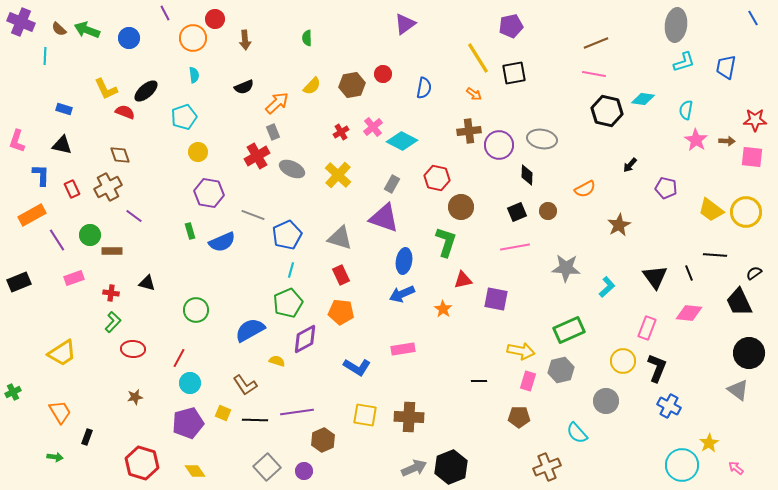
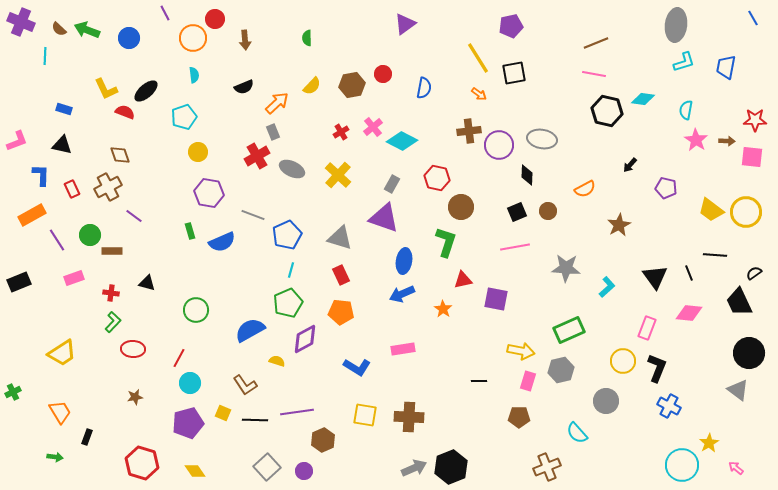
orange arrow at (474, 94): moved 5 px right
pink L-shape at (17, 141): rotated 130 degrees counterclockwise
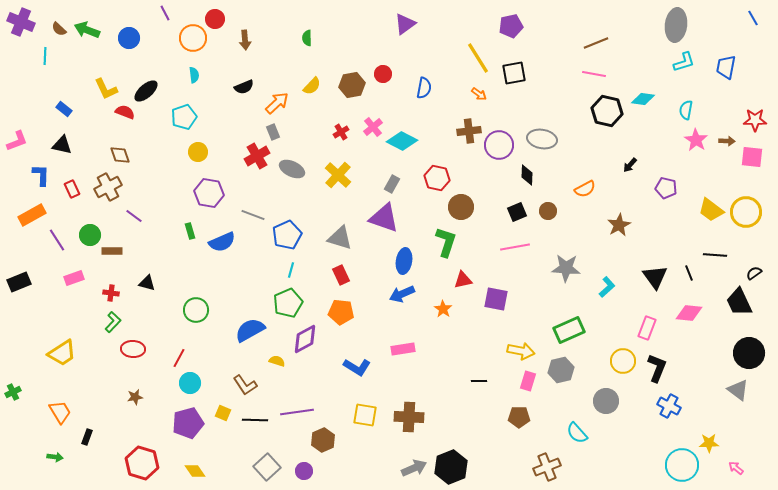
blue rectangle at (64, 109): rotated 21 degrees clockwise
yellow star at (709, 443): rotated 30 degrees clockwise
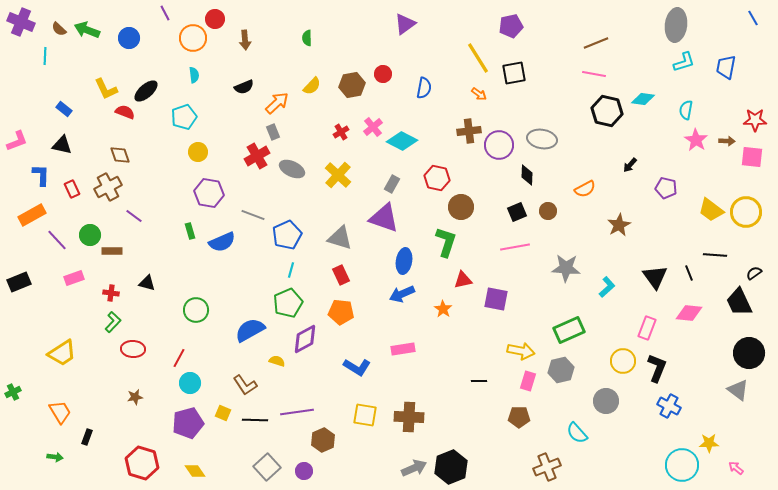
purple line at (57, 240): rotated 10 degrees counterclockwise
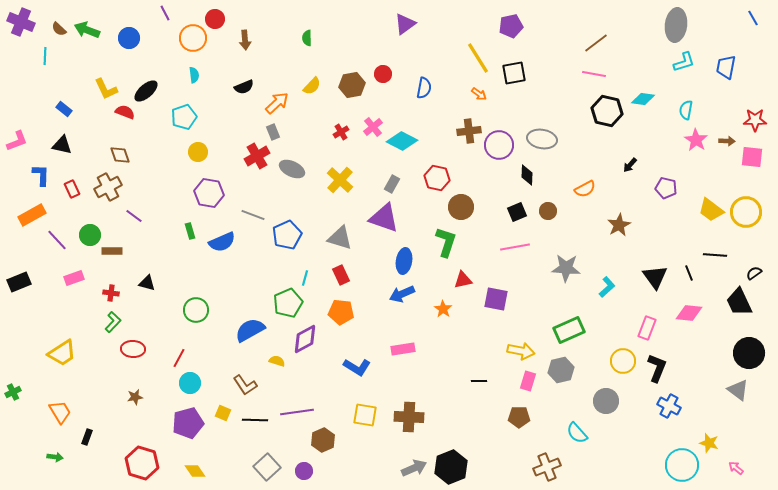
brown line at (596, 43): rotated 15 degrees counterclockwise
yellow cross at (338, 175): moved 2 px right, 5 px down
cyan line at (291, 270): moved 14 px right, 8 px down
yellow star at (709, 443): rotated 18 degrees clockwise
